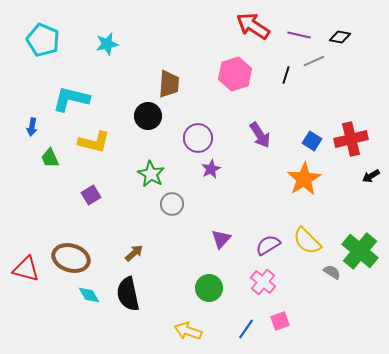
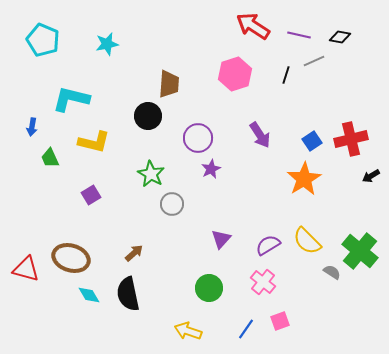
blue square: rotated 24 degrees clockwise
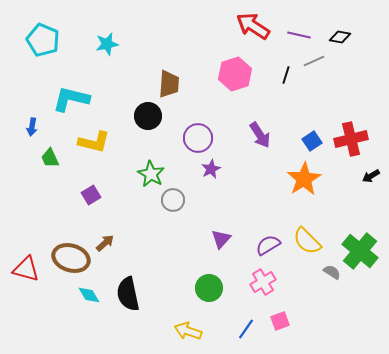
gray circle: moved 1 px right, 4 px up
brown arrow: moved 29 px left, 10 px up
pink cross: rotated 20 degrees clockwise
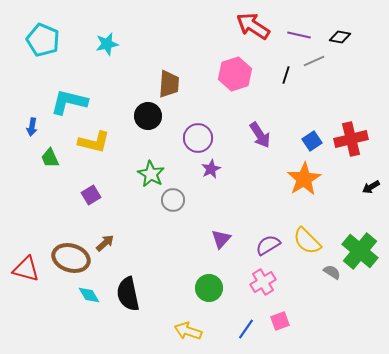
cyan L-shape: moved 2 px left, 3 px down
black arrow: moved 11 px down
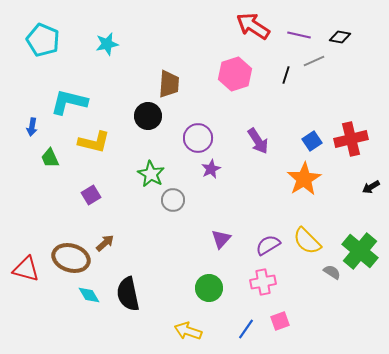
purple arrow: moved 2 px left, 6 px down
pink cross: rotated 20 degrees clockwise
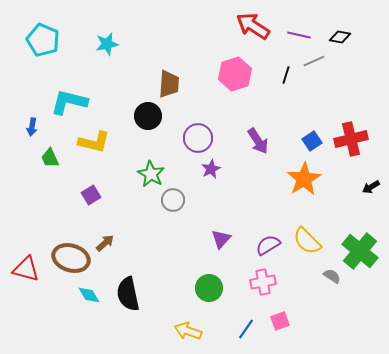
gray semicircle: moved 4 px down
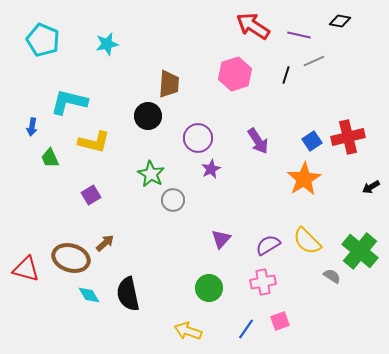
black diamond: moved 16 px up
red cross: moved 3 px left, 2 px up
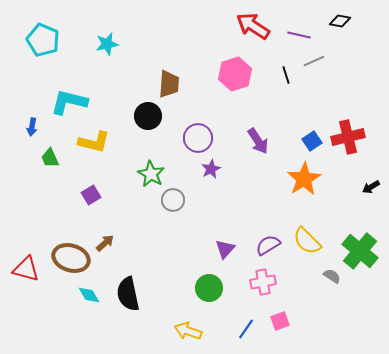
black line: rotated 36 degrees counterclockwise
purple triangle: moved 4 px right, 10 px down
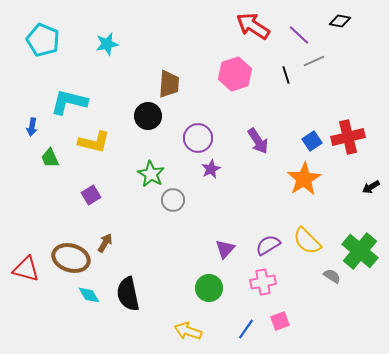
purple line: rotated 30 degrees clockwise
brown arrow: rotated 18 degrees counterclockwise
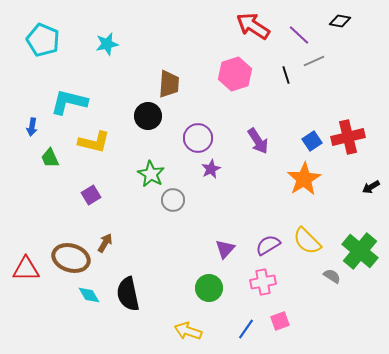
red triangle: rotated 16 degrees counterclockwise
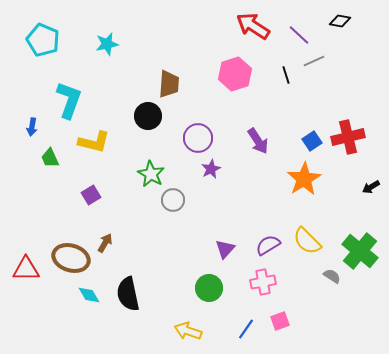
cyan L-shape: moved 2 px up; rotated 96 degrees clockwise
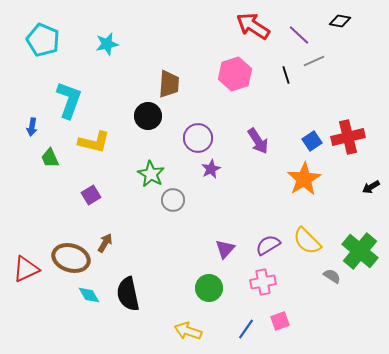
red triangle: rotated 24 degrees counterclockwise
